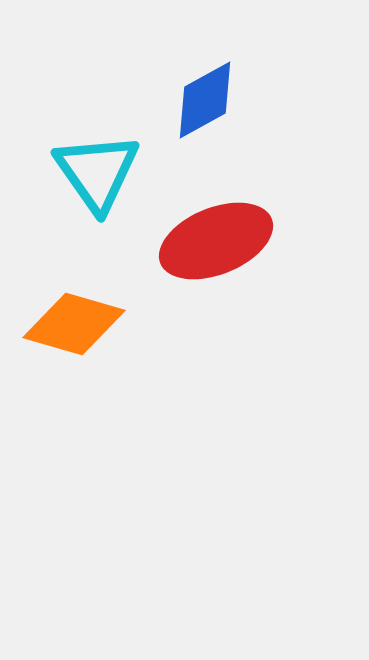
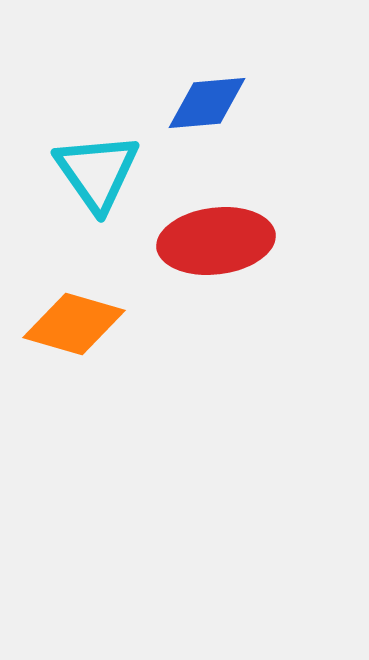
blue diamond: moved 2 px right, 3 px down; rotated 24 degrees clockwise
red ellipse: rotated 15 degrees clockwise
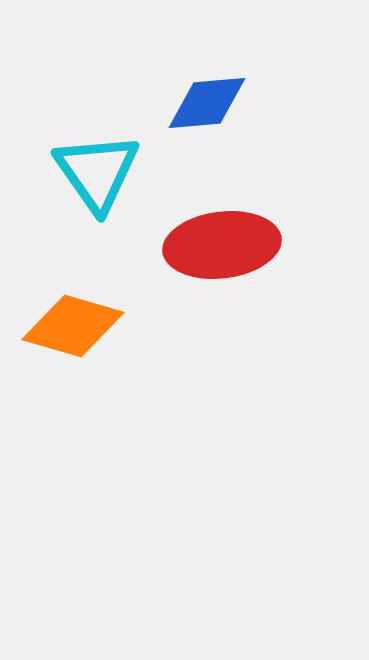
red ellipse: moved 6 px right, 4 px down
orange diamond: moved 1 px left, 2 px down
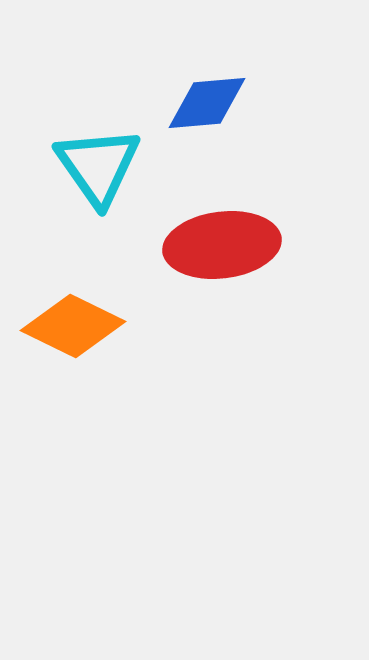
cyan triangle: moved 1 px right, 6 px up
orange diamond: rotated 10 degrees clockwise
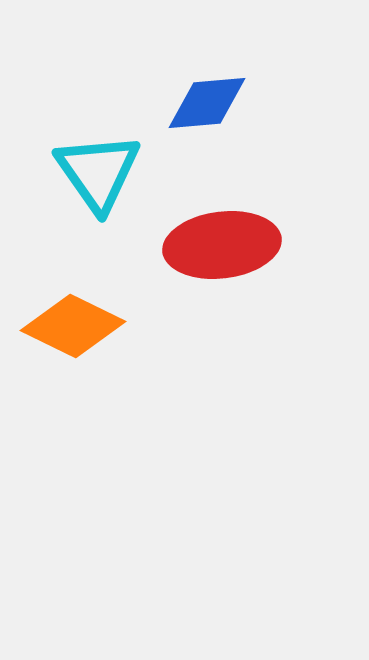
cyan triangle: moved 6 px down
